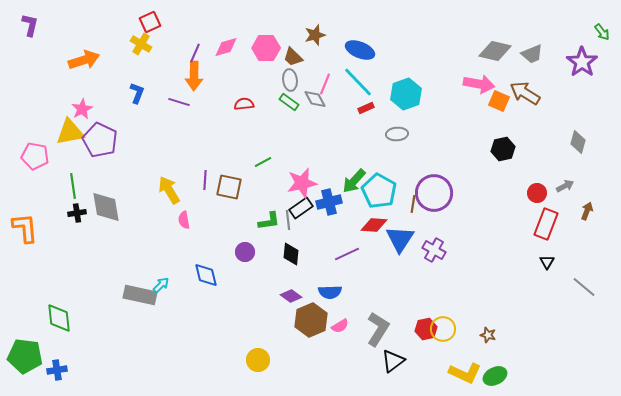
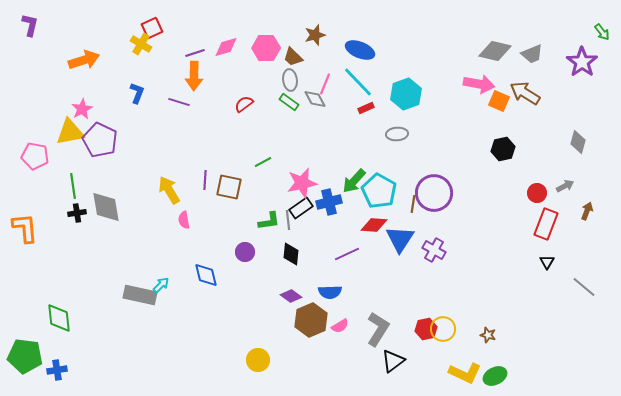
red square at (150, 22): moved 2 px right, 6 px down
purple line at (195, 53): rotated 48 degrees clockwise
red semicircle at (244, 104): rotated 30 degrees counterclockwise
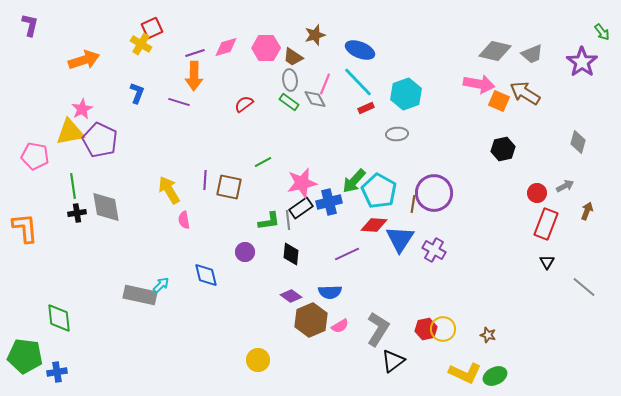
brown trapezoid at (293, 57): rotated 10 degrees counterclockwise
blue cross at (57, 370): moved 2 px down
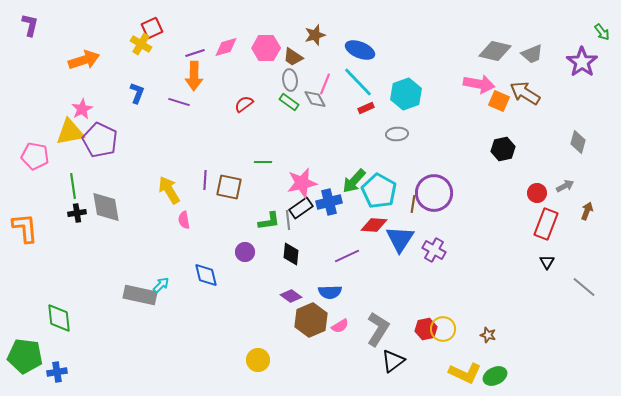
green line at (263, 162): rotated 30 degrees clockwise
purple line at (347, 254): moved 2 px down
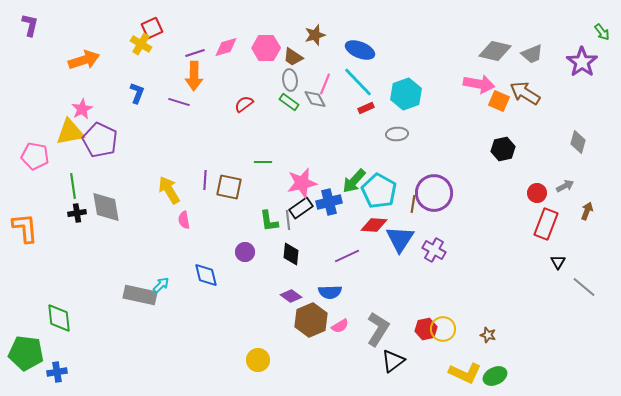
green L-shape at (269, 221): rotated 90 degrees clockwise
black triangle at (547, 262): moved 11 px right
green pentagon at (25, 356): moved 1 px right, 3 px up
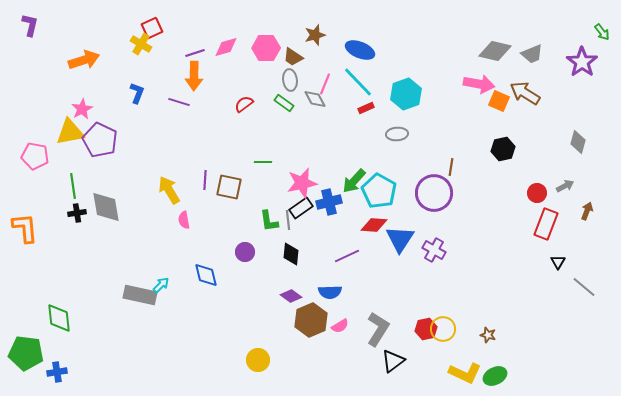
green rectangle at (289, 102): moved 5 px left, 1 px down
brown line at (413, 204): moved 38 px right, 37 px up
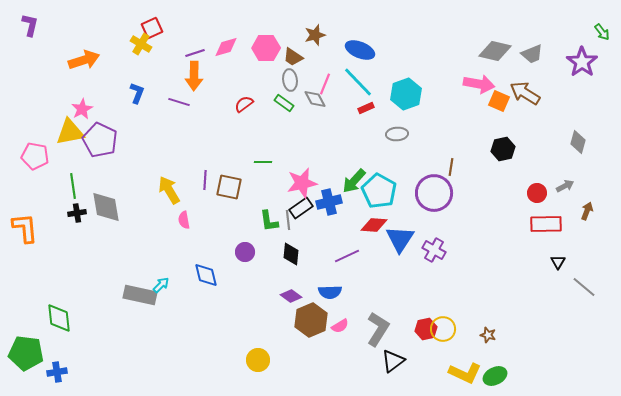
red rectangle at (546, 224): rotated 68 degrees clockwise
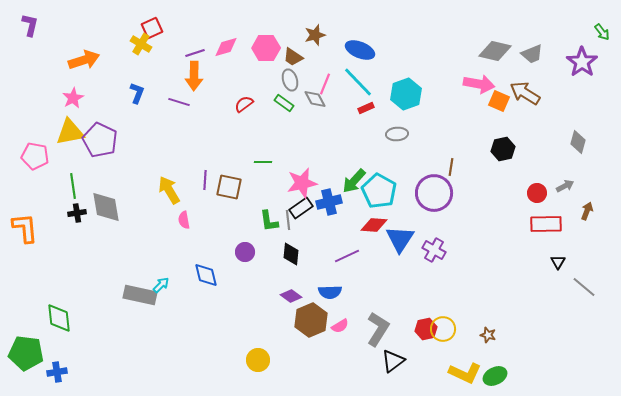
gray ellipse at (290, 80): rotated 10 degrees counterclockwise
pink star at (82, 109): moved 9 px left, 11 px up
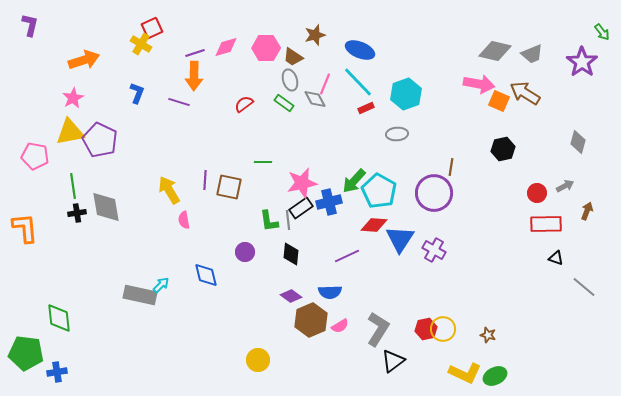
black triangle at (558, 262): moved 2 px left, 4 px up; rotated 42 degrees counterclockwise
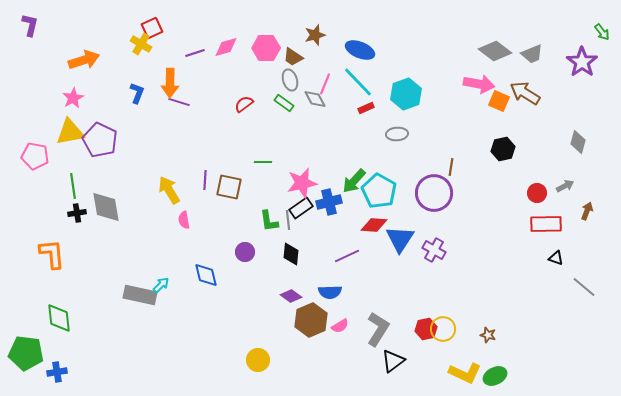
gray diamond at (495, 51): rotated 24 degrees clockwise
orange arrow at (194, 76): moved 24 px left, 7 px down
orange L-shape at (25, 228): moved 27 px right, 26 px down
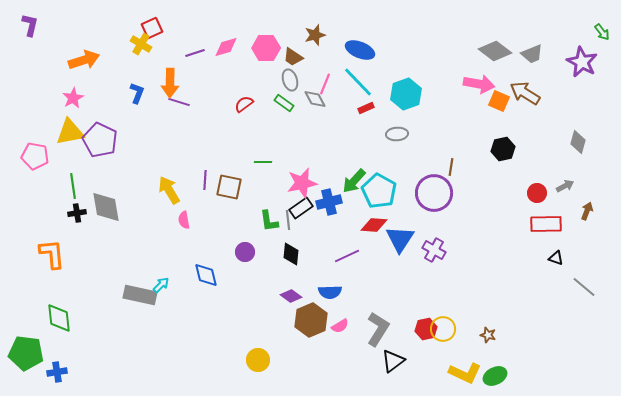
purple star at (582, 62): rotated 8 degrees counterclockwise
